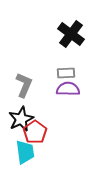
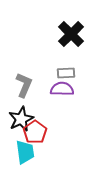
black cross: rotated 8 degrees clockwise
purple semicircle: moved 6 px left
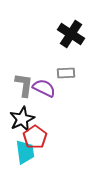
black cross: rotated 12 degrees counterclockwise
gray L-shape: rotated 15 degrees counterclockwise
purple semicircle: moved 18 px left, 1 px up; rotated 25 degrees clockwise
black star: moved 1 px right
red pentagon: moved 5 px down
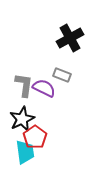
black cross: moved 1 px left, 4 px down; rotated 28 degrees clockwise
gray rectangle: moved 4 px left, 2 px down; rotated 24 degrees clockwise
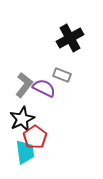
gray L-shape: rotated 30 degrees clockwise
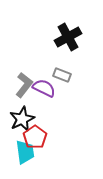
black cross: moved 2 px left, 1 px up
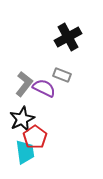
gray L-shape: moved 1 px up
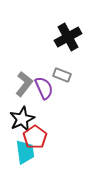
purple semicircle: rotated 40 degrees clockwise
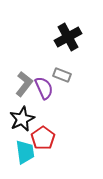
red pentagon: moved 8 px right, 1 px down
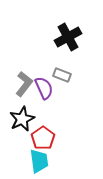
cyan trapezoid: moved 14 px right, 9 px down
